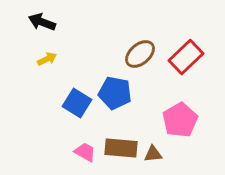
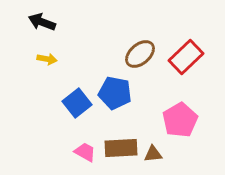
yellow arrow: rotated 36 degrees clockwise
blue square: rotated 20 degrees clockwise
brown rectangle: rotated 8 degrees counterclockwise
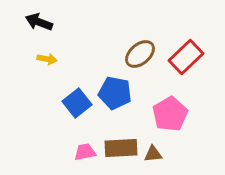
black arrow: moved 3 px left
pink pentagon: moved 10 px left, 6 px up
pink trapezoid: rotated 40 degrees counterclockwise
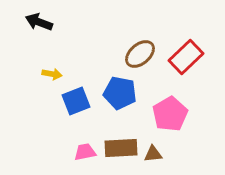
yellow arrow: moved 5 px right, 15 px down
blue pentagon: moved 5 px right
blue square: moved 1 px left, 2 px up; rotated 16 degrees clockwise
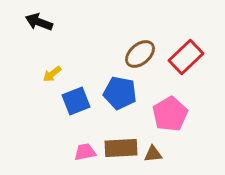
yellow arrow: rotated 132 degrees clockwise
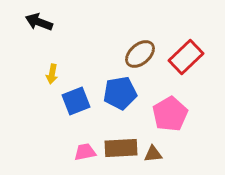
yellow arrow: rotated 42 degrees counterclockwise
blue pentagon: rotated 20 degrees counterclockwise
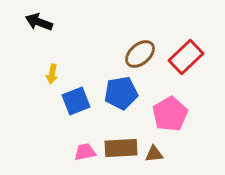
blue pentagon: moved 1 px right
brown triangle: moved 1 px right
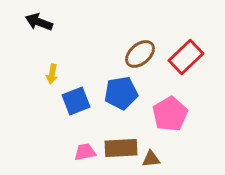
brown triangle: moved 3 px left, 5 px down
